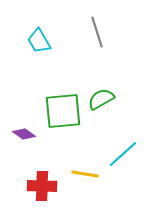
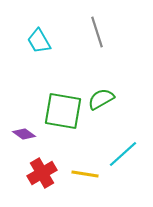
green square: rotated 15 degrees clockwise
red cross: moved 13 px up; rotated 32 degrees counterclockwise
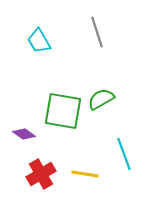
cyan line: moved 1 px right; rotated 68 degrees counterclockwise
red cross: moved 1 px left, 1 px down
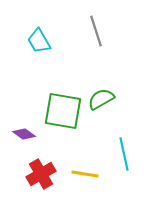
gray line: moved 1 px left, 1 px up
cyan line: rotated 8 degrees clockwise
